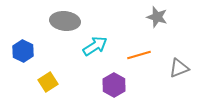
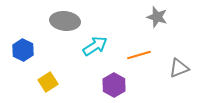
blue hexagon: moved 1 px up
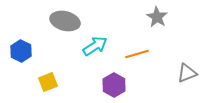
gray star: rotated 15 degrees clockwise
gray ellipse: rotated 8 degrees clockwise
blue hexagon: moved 2 px left, 1 px down
orange line: moved 2 px left, 1 px up
gray triangle: moved 8 px right, 5 px down
yellow square: rotated 12 degrees clockwise
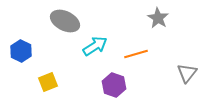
gray star: moved 1 px right, 1 px down
gray ellipse: rotated 12 degrees clockwise
orange line: moved 1 px left
gray triangle: rotated 30 degrees counterclockwise
purple hexagon: rotated 10 degrees counterclockwise
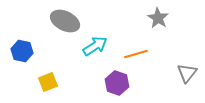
blue hexagon: moved 1 px right; rotated 15 degrees counterclockwise
purple hexagon: moved 3 px right, 2 px up
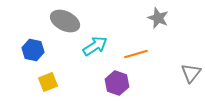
gray star: rotated 10 degrees counterclockwise
blue hexagon: moved 11 px right, 1 px up
gray triangle: moved 4 px right
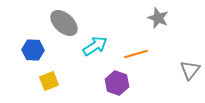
gray ellipse: moved 1 px left, 2 px down; rotated 16 degrees clockwise
blue hexagon: rotated 10 degrees counterclockwise
gray triangle: moved 1 px left, 3 px up
yellow square: moved 1 px right, 1 px up
